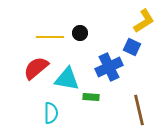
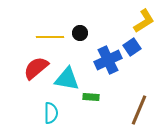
blue square: rotated 30 degrees clockwise
blue cross: moved 1 px left, 7 px up
brown line: rotated 36 degrees clockwise
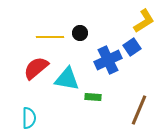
green rectangle: moved 2 px right
cyan semicircle: moved 22 px left, 5 px down
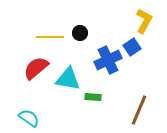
yellow L-shape: rotated 30 degrees counterclockwise
cyan triangle: moved 1 px right
cyan semicircle: rotated 55 degrees counterclockwise
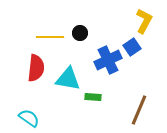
red semicircle: rotated 136 degrees clockwise
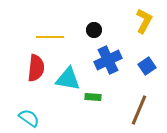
black circle: moved 14 px right, 3 px up
blue square: moved 15 px right, 19 px down
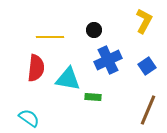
brown line: moved 9 px right
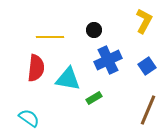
green rectangle: moved 1 px right, 1 px down; rotated 35 degrees counterclockwise
